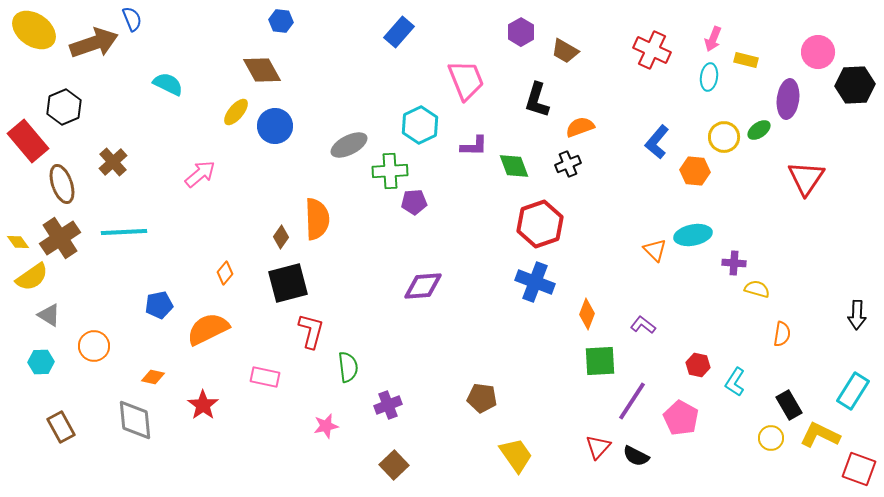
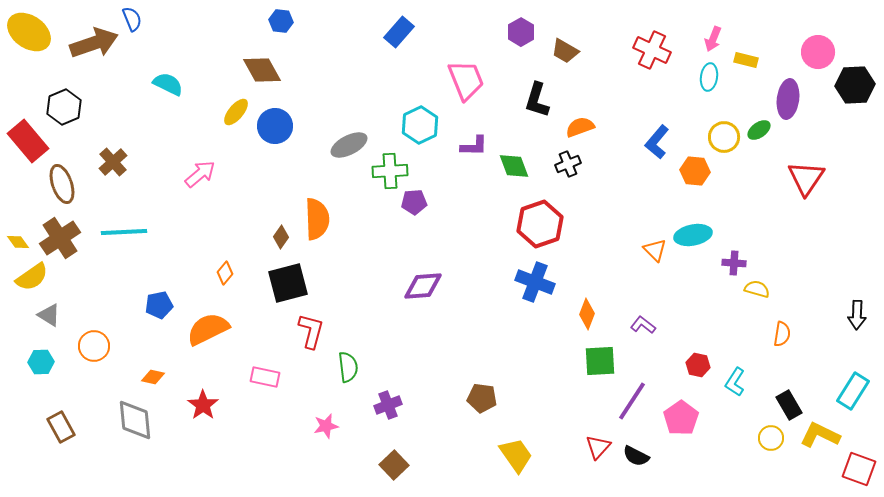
yellow ellipse at (34, 30): moved 5 px left, 2 px down
pink pentagon at (681, 418): rotated 8 degrees clockwise
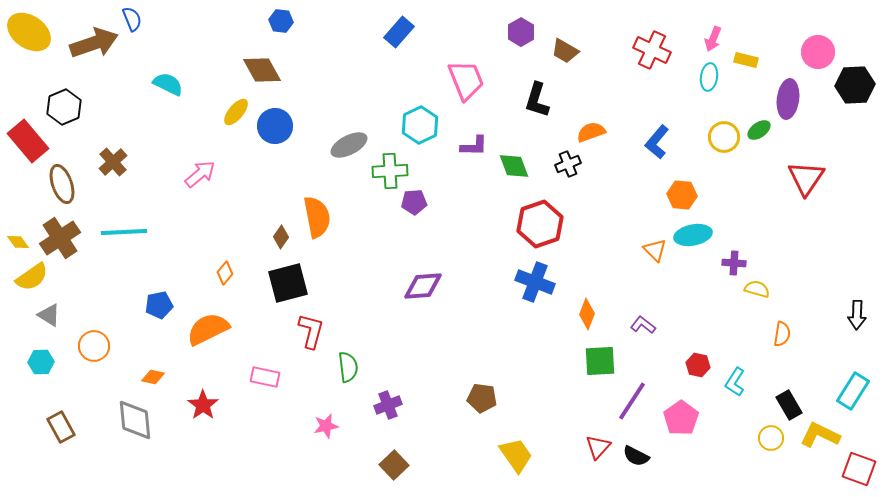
orange semicircle at (580, 127): moved 11 px right, 5 px down
orange hexagon at (695, 171): moved 13 px left, 24 px down
orange semicircle at (317, 219): moved 2 px up; rotated 9 degrees counterclockwise
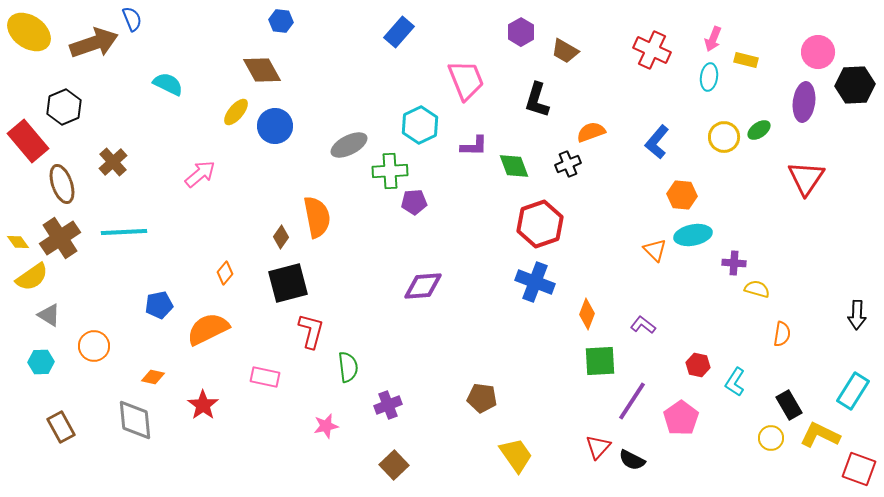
purple ellipse at (788, 99): moved 16 px right, 3 px down
black semicircle at (636, 456): moved 4 px left, 4 px down
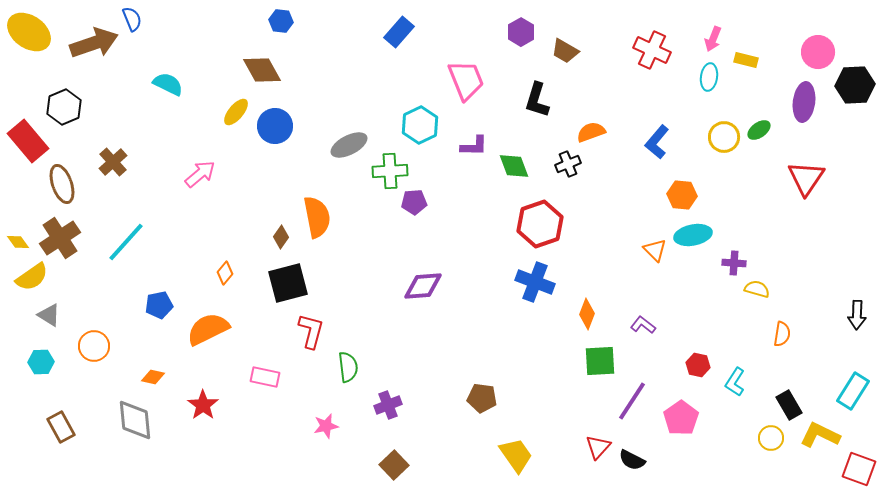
cyan line at (124, 232): moved 2 px right, 10 px down; rotated 45 degrees counterclockwise
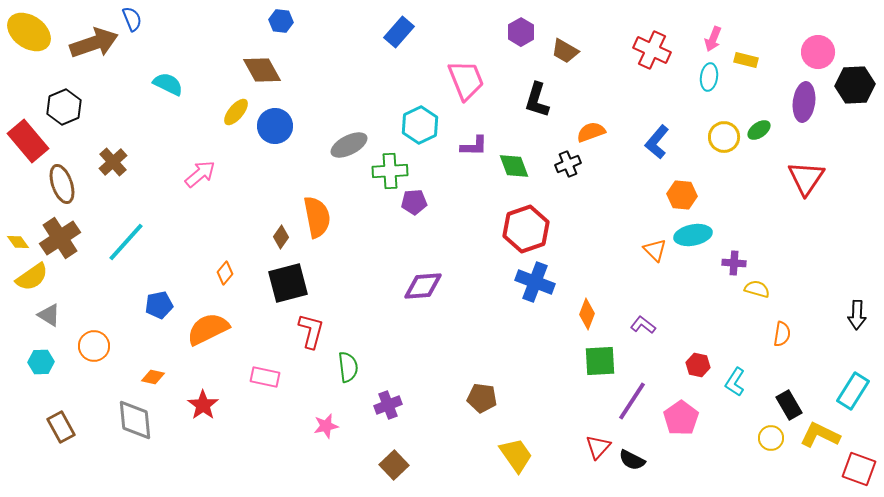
red hexagon at (540, 224): moved 14 px left, 5 px down
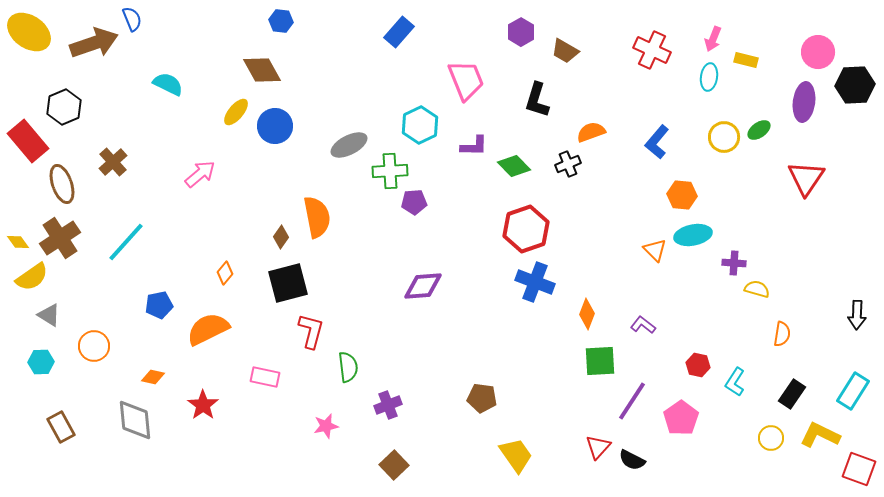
green diamond at (514, 166): rotated 24 degrees counterclockwise
black rectangle at (789, 405): moved 3 px right, 11 px up; rotated 64 degrees clockwise
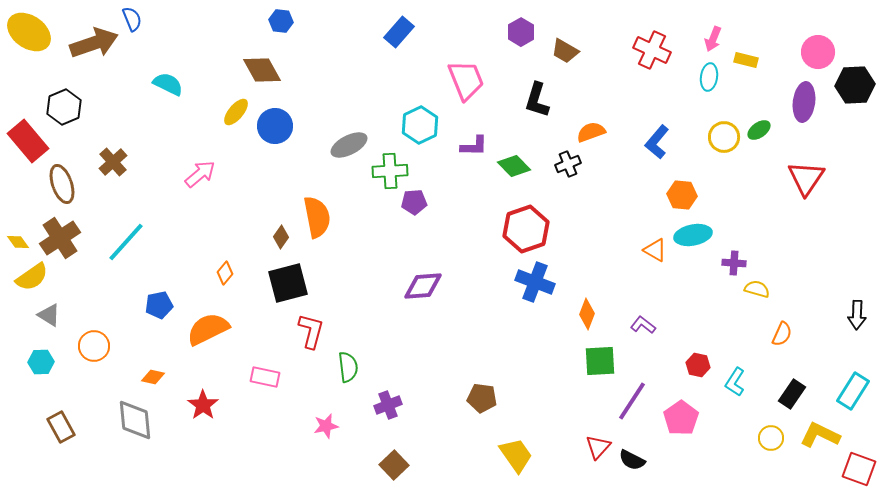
orange triangle at (655, 250): rotated 15 degrees counterclockwise
orange semicircle at (782, 334): rotated 15 degrees clockwise
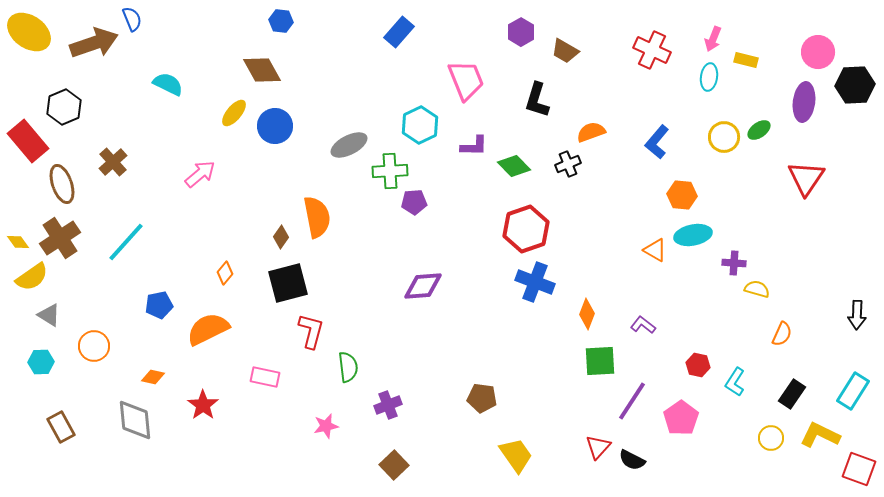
yellow ellipse at (236, 112): moved 2 px left, 1 px down
